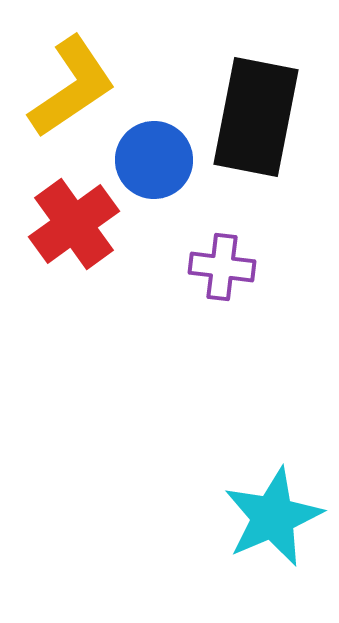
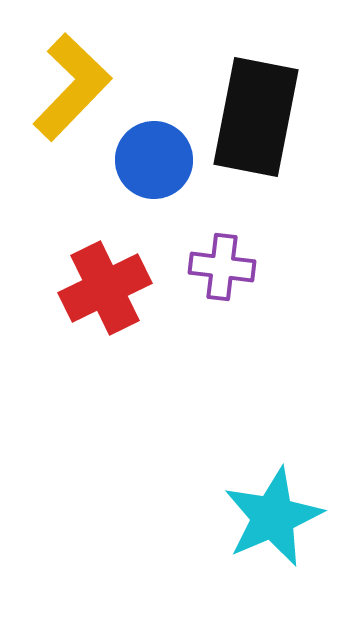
yellow L-shape: rotated 12 degrees counterclockwise
red cross: moved 31 px right, 64 px down; rotated 10 degrees clockwise
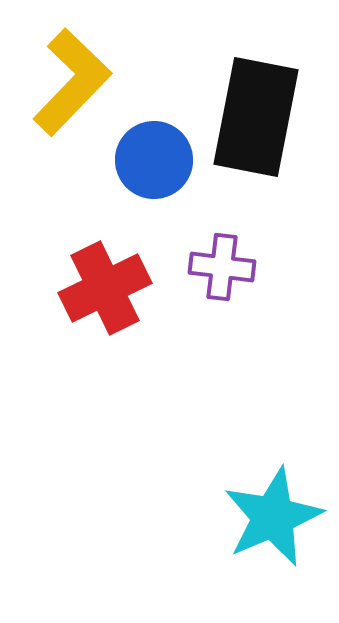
yellow L-shape: moved 5 px up
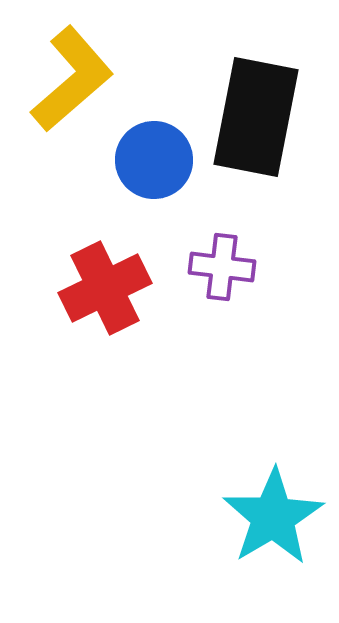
yellow L-shape: moved 3 px up; rotated 5 degrees clockwise
cyan star: rotated 8 degrees counterclockwise
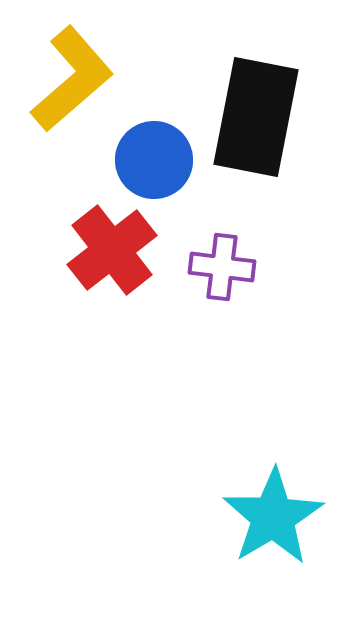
red cross: moved 7 px right, 38 px up; rotated 12 degrees counterclockwise
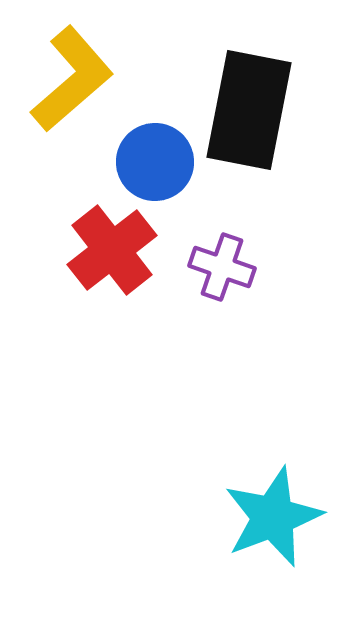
black rectangle: moved 7 px left, 7 px up
blue circle: moved 1 px right, 2 px down
purple cross: rotated 12 degrees clockwise
cyan star: rotated 10 degrees clockwise
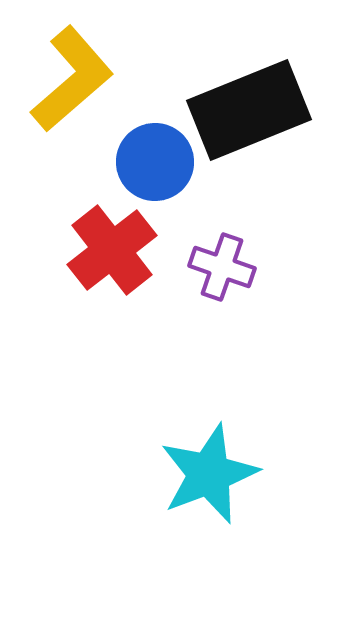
black rectangle: rotated 57 degrees clockwise
cyan star: moved 64 px left, 43 px up
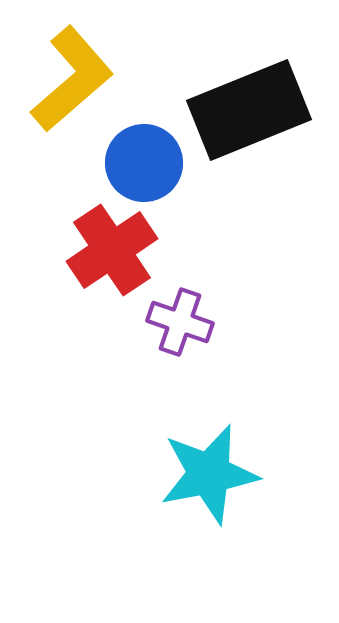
blue circle: moved 11 px left, 1 px down
red cross: rotated 4 degrees clockwise
purple cross: moved 42 px left, 55 px down
cyan star: rotated 10 degrees clockwise
